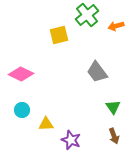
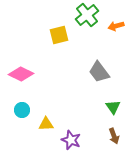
gray trapezoid: moved 2 px right
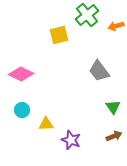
gray trapezoid: moved 1 px up
brown arrow: rotated 91 degrees counterclockwise
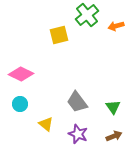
gray trapezoid: moved 22 px left, 31 px down
cyan circle: moved 2 px left, 6 px up
yellow triangle: rotated 42 degrees clockwise
purple star: moved 7 px right, 6 px up
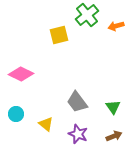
cyan circle: moved 4 px left, 10 px down
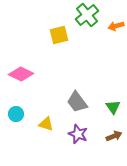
yellow triangle: rotated 21 degrees counterclockwise
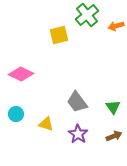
purple star: rotated 12 degrees clockwise
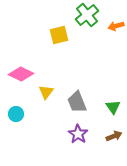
gray trapezoid: rotated 15 degrees clockwise
yellow triangle: moved 32 px up; rotated 49 degrees clockwise
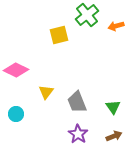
pink diamond: moved 5 px left, 4 px up
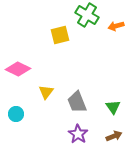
green cross: rotated 20 degrees counterclockwise
yellow square: moved 1 px right
pink diamond: moved 2 px right, 1 px up
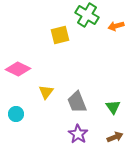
brown arrow: moved 1 px right, 1 px down
